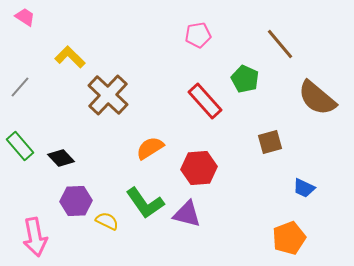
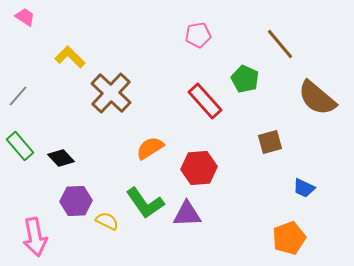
gray line: moved 2 px left, 9 px down
brown cross: moved 3 px right, 2 px up
purple triangle: rotated 16 degrees counterclockwise
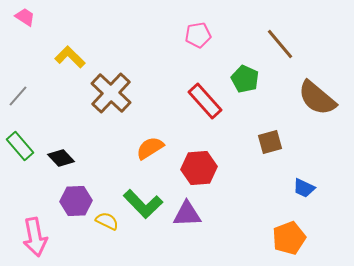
green L-shape: moved 2 px left, 1 px down; rotated 9 degrees counterclockwise
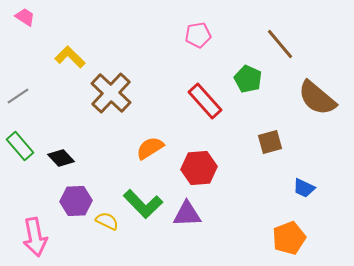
green pentagon: moved 3 px right
gray line: rotated 15 degrees clockwise
